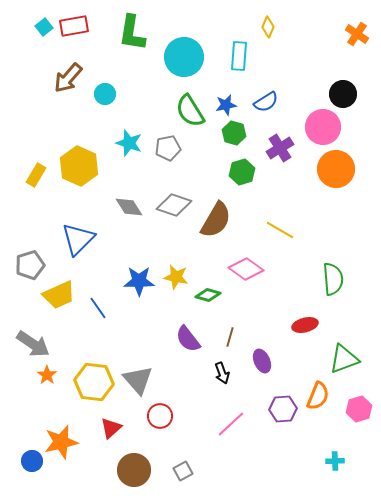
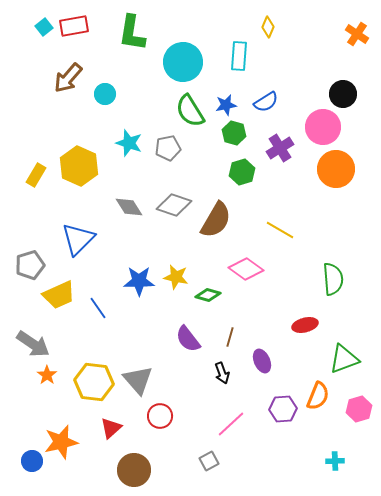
cyan circle at (184, 57): moved 1 px left, 5 px down
gray square at (183, 471): moved 26 px right, 10 px up
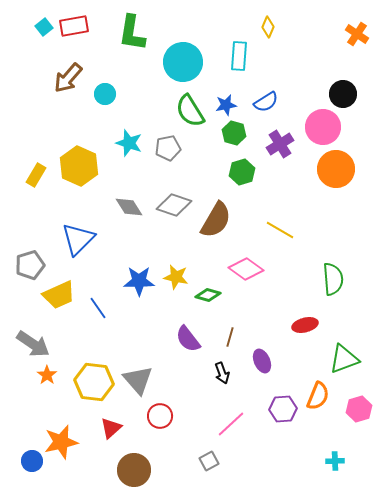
purple cross at (280, 148): moved 4 px up
